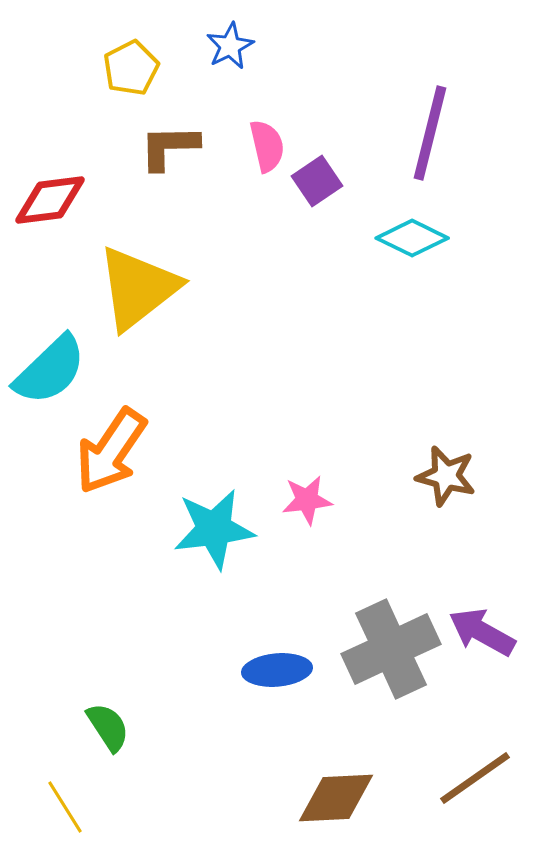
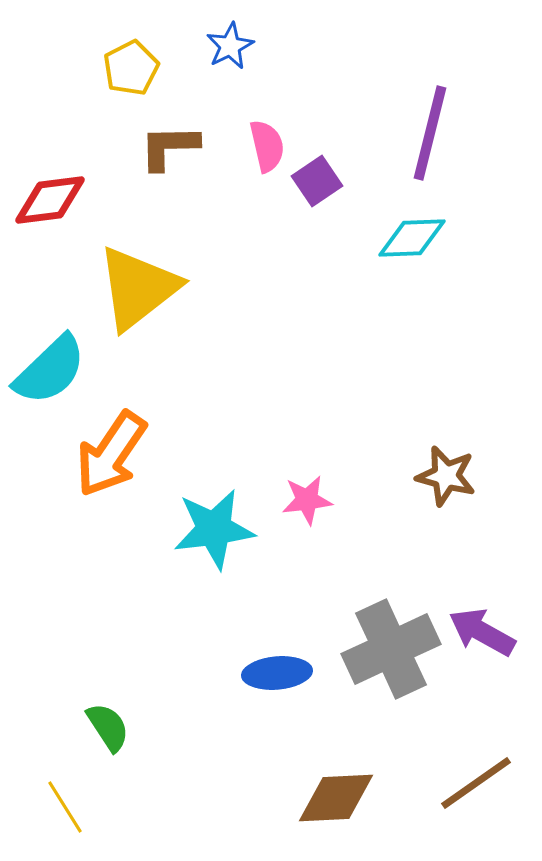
cyan diamond: rotated 28 degrees counterclockwise
orange arrow: moved 3 px down
blue ellipse: moved 3 px down
brown line: moved 1 px right, 5 px down
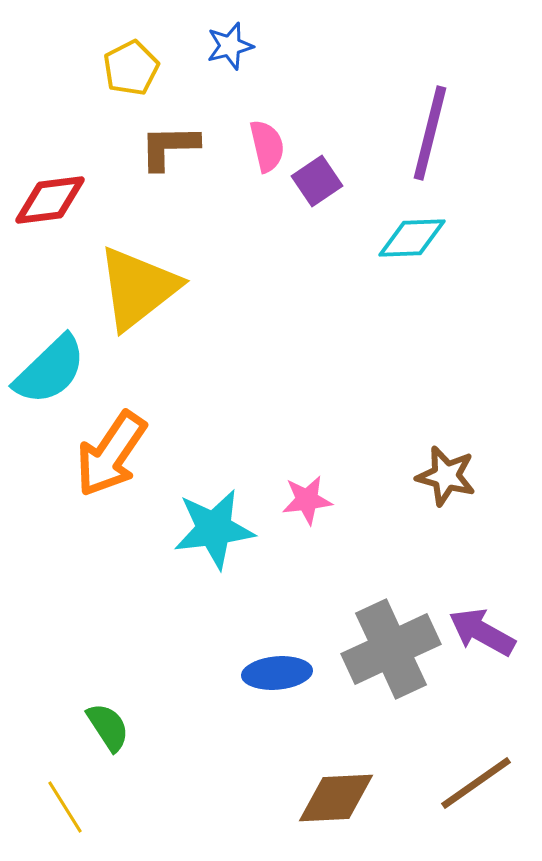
blue star: rotated 12 degrees clockwise
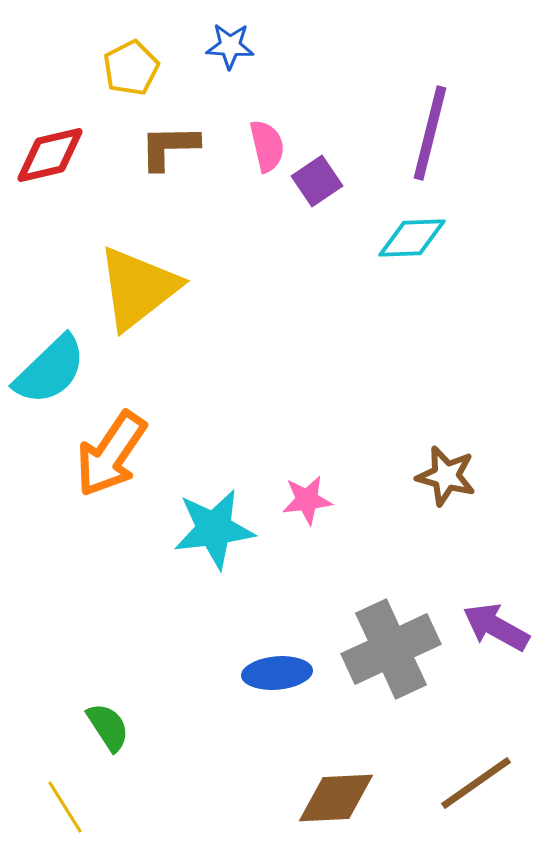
blue star: rotated 18 degrees clockwise
red diamond: moved 45 px up; rotated 6 degrees counterclockwise
purple arrow: moved 14 px right, 5 px up
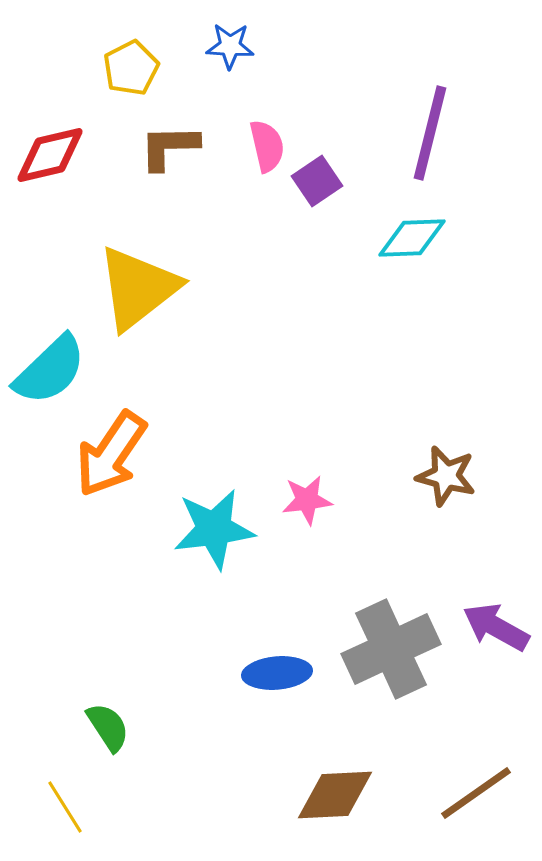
brown line: moved 10 px down
brown diamond: moved 1 px left, 3 px up
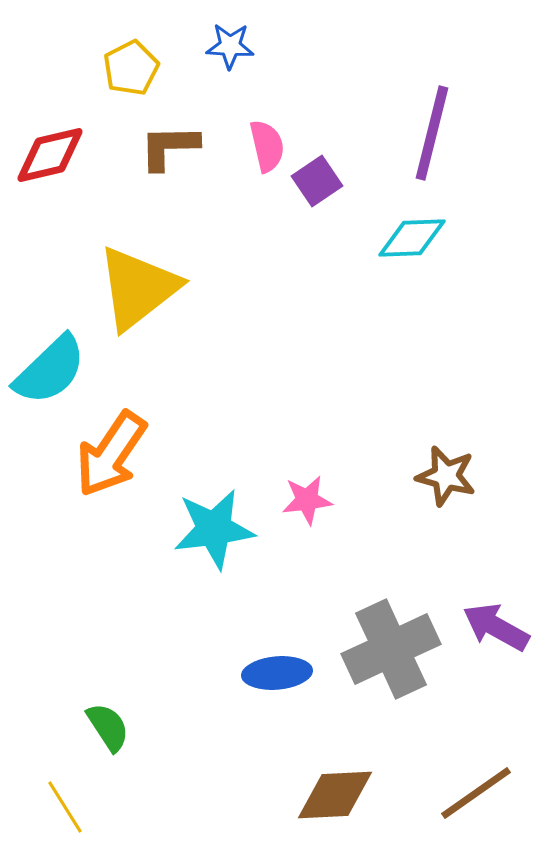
purple line: moved 2 px right
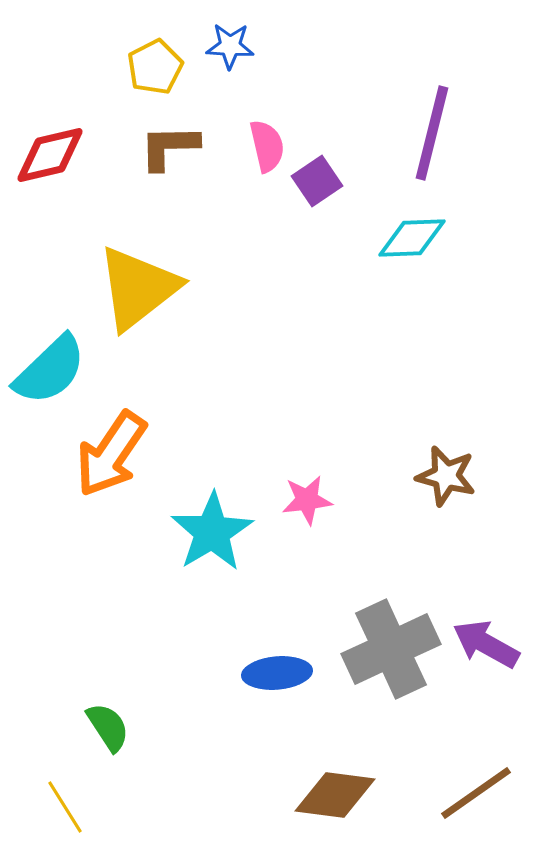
yellow pentagon: moved 24 px right, 1 px up
cyan star: moved 2 px left, 3 px down; rotated 24 degrees counterclockwise
purple arrow: moved 10 px left, 17 px down
brown diamond: rotated 10 degrees clockwise
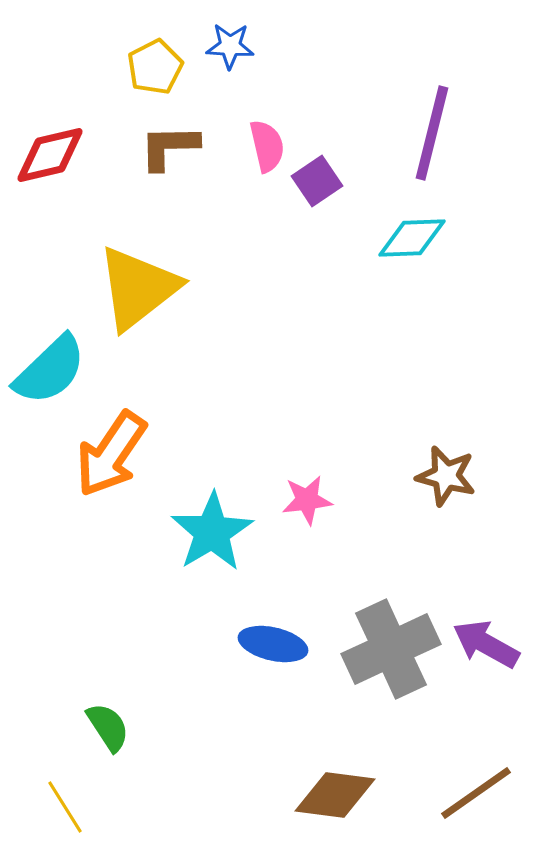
blue ellipse: moved 4 px left, 29 px up; rotated 18 degrees clockwise
